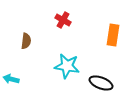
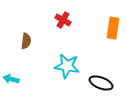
orange rectangle: moved 7 px up
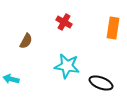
red cross: moved 1 px right, 2 px down
brown semicircle: rotated 21 degrees clockwise
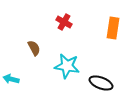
brown semicircle: moved 8 px right, 7 px down; rotated 56 degrees counterclockwise
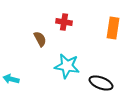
red cross: rotated 21 degrees counterclockwise
brown semicircle: moved 6 px right, 9 px up
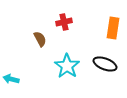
red cross: rotated 21 degrees counterclockwise
cyan star: rotated 25 degrees clockwise
black ellipse: moved 4 px right, 19 px up
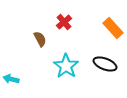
red cross: rotated 28 degrees counterclockwise
orange rectangle: rotated 50 degrees counterclockwise
cyan star: moved 1 px left
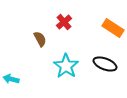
orange rectangle: rotated 15 degrees counterclockwise
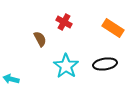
red cross: rotated 21 degrees counterclockwise
black ellipse: rotated 30 degrees counterclockwise
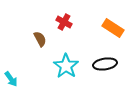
cyan arrow: rotated 140 degrees counterclockwise
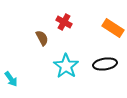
brown semicircle: moved 2 px right, 1 px up
